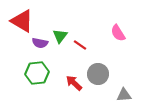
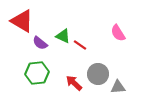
green triangle: moved 3 px right; rotated 42 degrees counterclockwise
purple semicircle: rotated 28 degrees clockwise
gray triangle: moved 6 px left, 8 px up
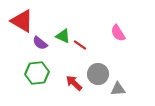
gray triangle: moved 2 px down
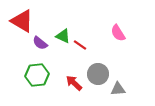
green hexagon: moved 2 px down
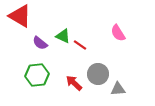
red triangle: moved 2 px left, 5 px up
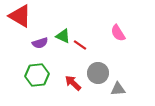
purple semicircle: rotated 56 degrees counterclockwise
gray circle: moved 1 px up
red arrow: moved 1 px left
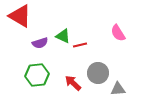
red line: rotated 48 degrees counterclockwise
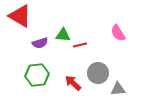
green triangle: moved 1 px up; rotated 21 degrees counterclockwise
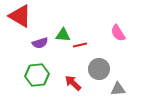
gray circle: moved 1 px right, 4 px up
